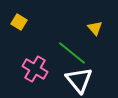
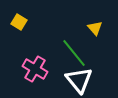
green line: moved 2 px right; rotated 12 degrees clockwise
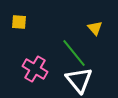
yellow square: rotated 28 degrees counterclockwise
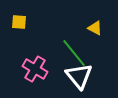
yellow triangle: rotated 21 degrees counterclockwise
white triangle: moved 4 px up
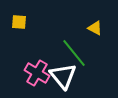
pink cross: moved 2 px right, 4 px down
white triangle: moved 16 px left
